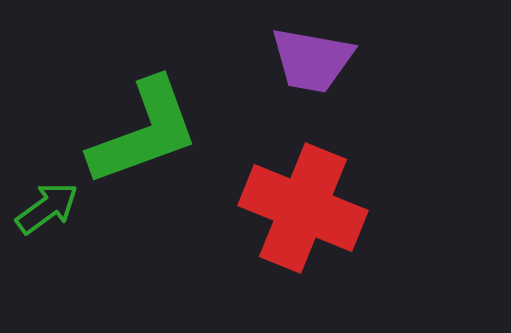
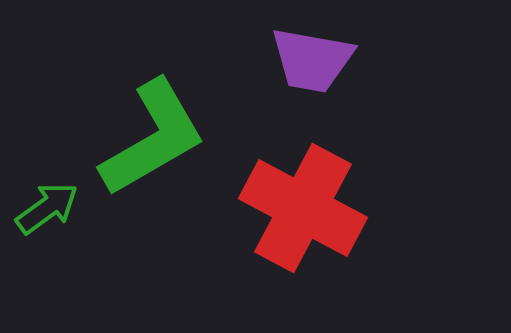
green L-shape: moved 9 px right, 6 px down; rotated 10 degrees counterclockwise
red cross: rotated 6 degrees clockwise
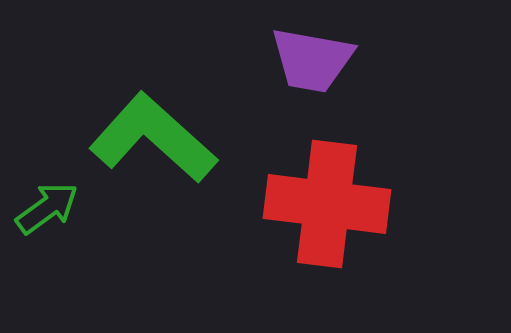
green L-shape: rotated 108 degrees counterclockwise
red cross: moved 24 px right, 4 px up; rotated 21 degrees counterclockwise
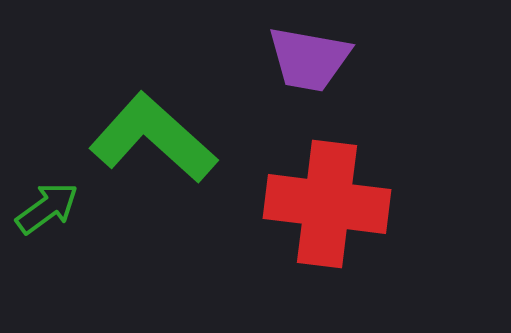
purple trapezoid: moved 3 px left, 1 px up
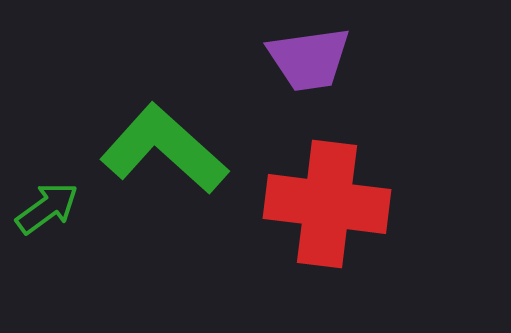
purple trapezoid: rotated 18 degrees counterclockwise
green L-shape: moved 11 px right, 11 px down
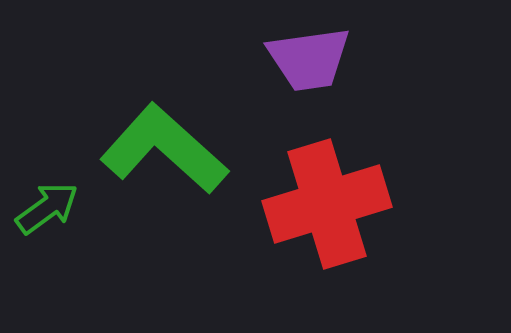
red cross: rotated 24 degrees counterclockwise
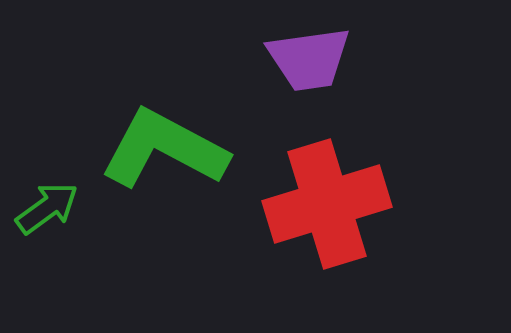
green L-shape: rotated 14 degrees counterclockwise
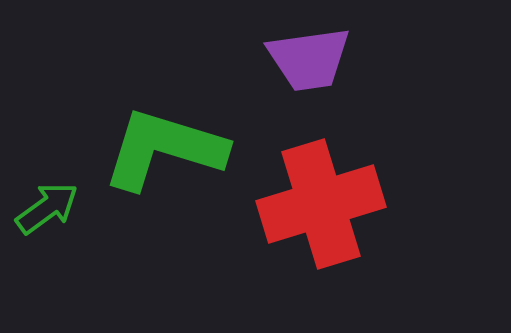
green L-shape: rotated 11 degrees counterclockwise
red cross: moved 6 px left
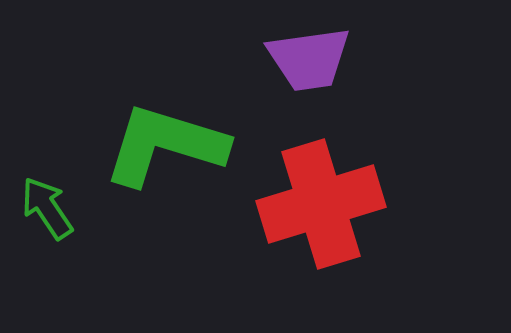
green L-shape: moved 1 px right, 4 px up
green arrow: rotated 88 degrees counterclockwise
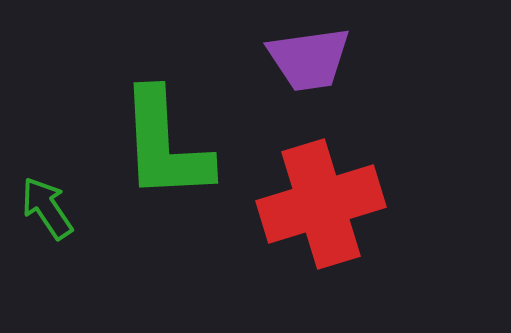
green L-shape: rotated 110 degrees counterclockwise
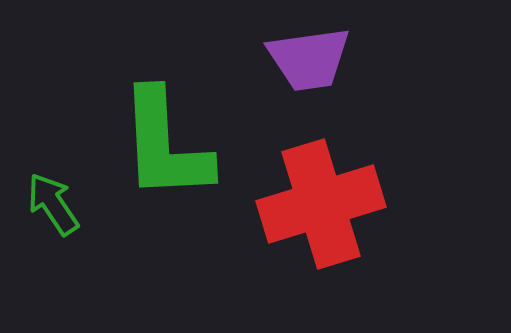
green arrow: moved 6 px right, 4 px up
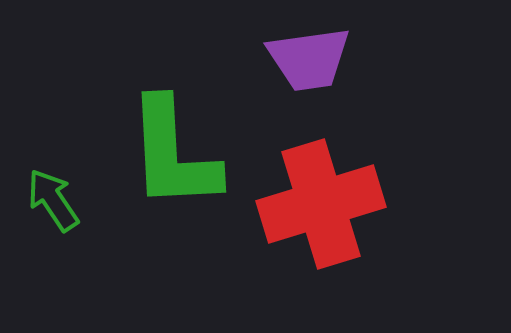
green L-shape: moved 8 px right, 9 px down
green arrow: moved 4 px up
